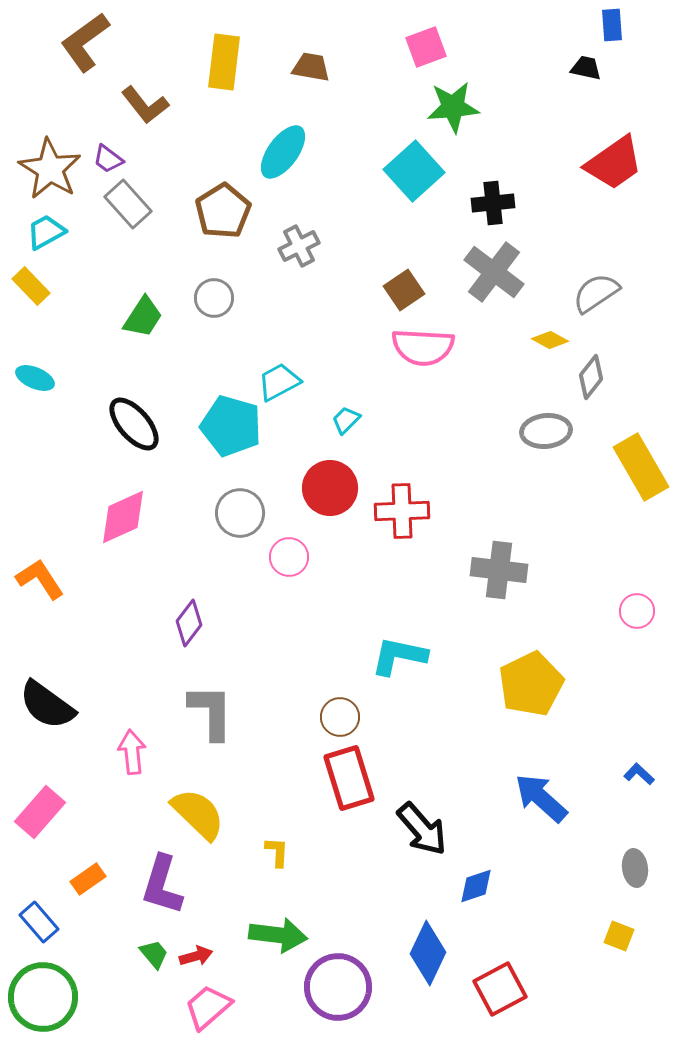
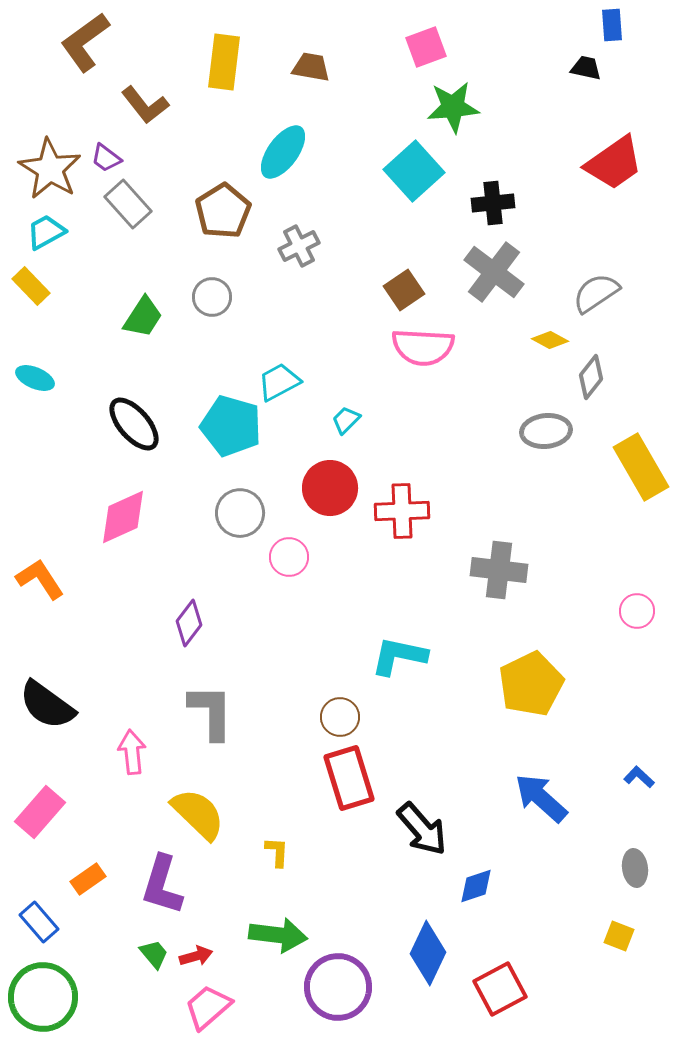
purple trapezoid at (108, 159): moved 2 px left, 1 px up
gray circle at (214, 298): moved 2 px left, 1 px up
blue L-shape at (639, 774): moved 3 px down
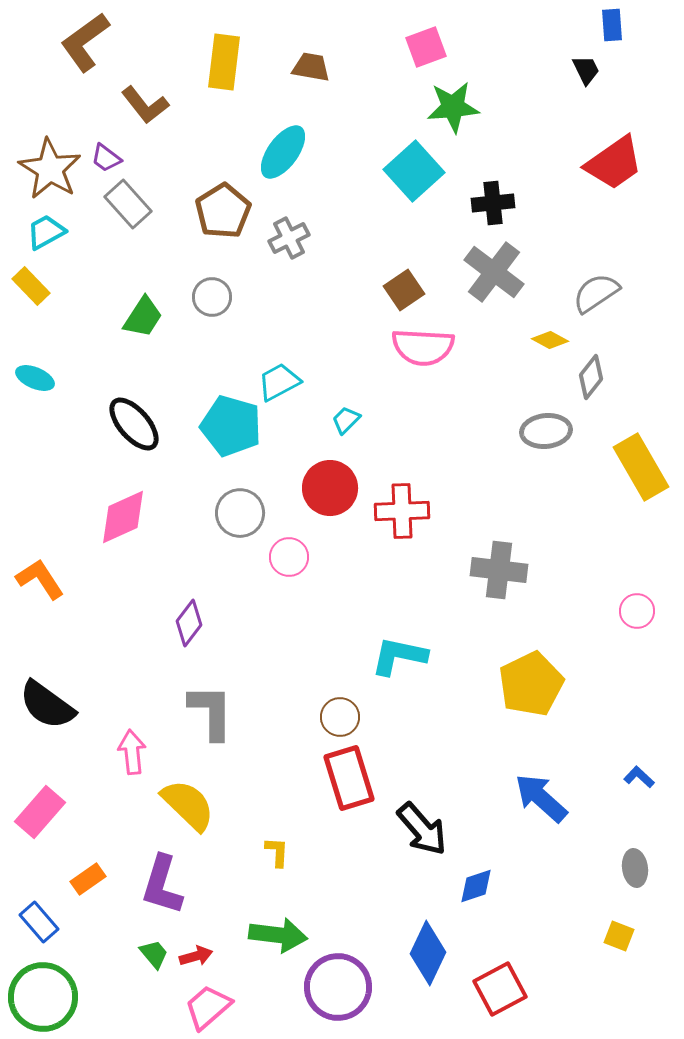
black trapezoid at (586, 68): moved 2 px down; rotated 52 degrees clockwise
gray cross at (299, 246): moved 10 px left, 8 px up
yellow semicircle at (198, 814): moved 10 px left, 9 px up
